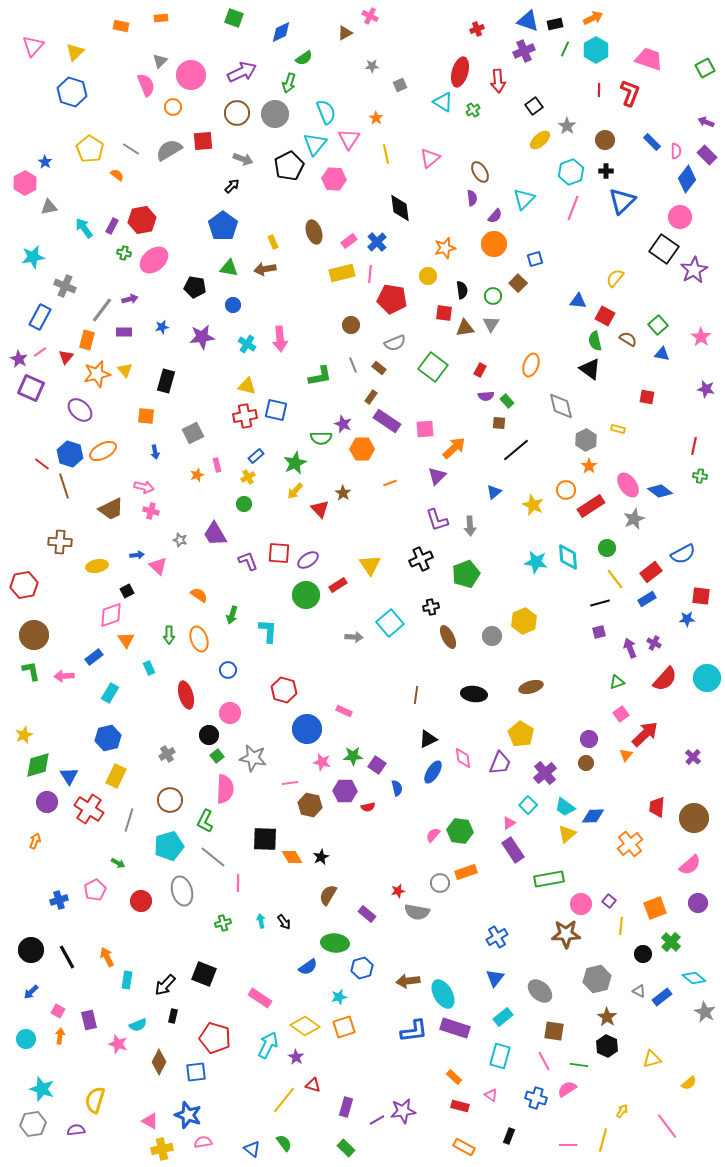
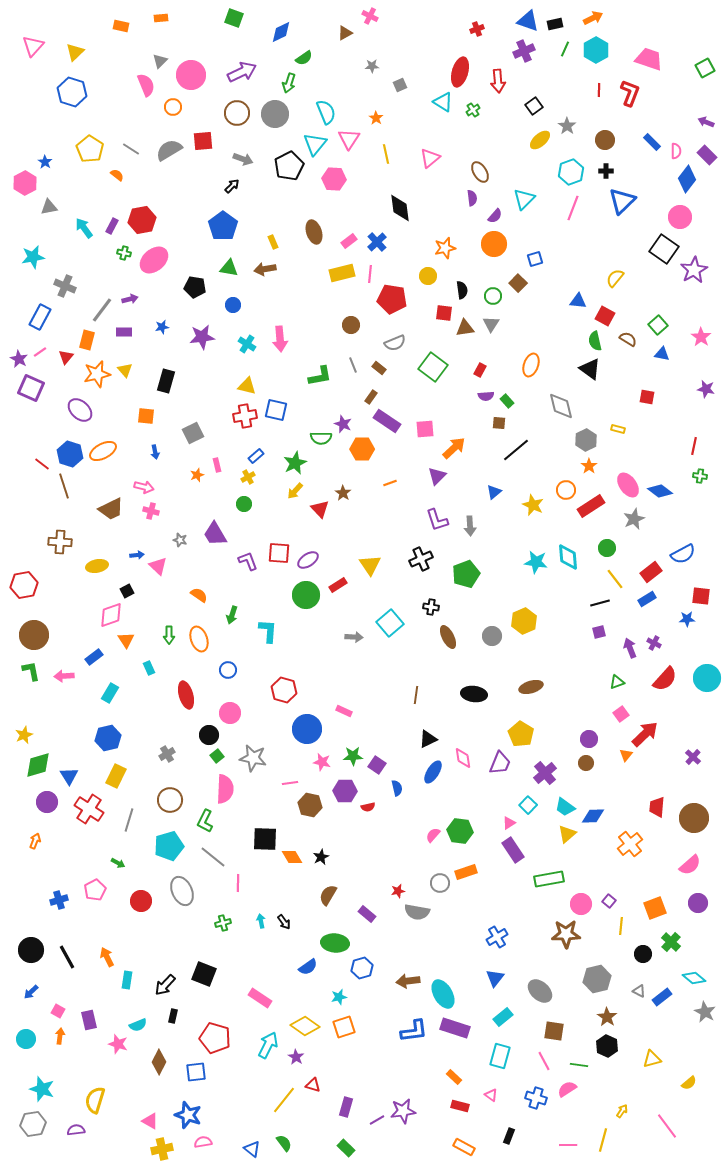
black cross at (431, 607): rotated 21 degrees clockwise
gray ellipse at (182, 891): rotated 8 degrees counterclockwise
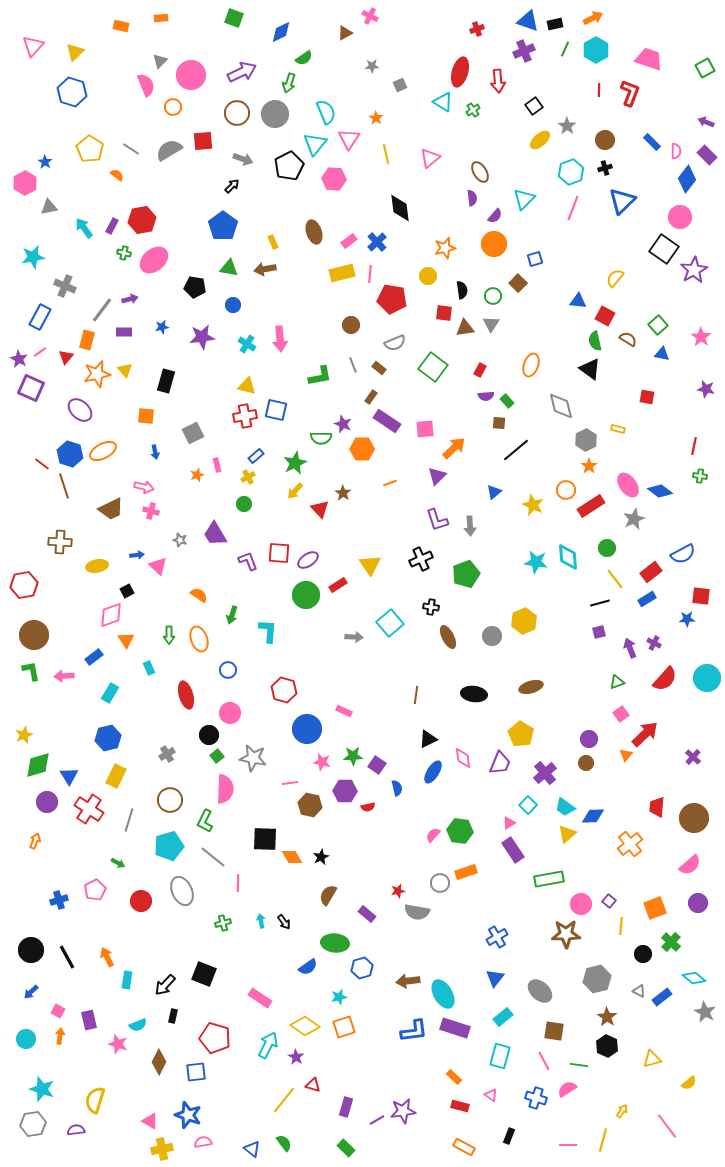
black cross at (606, 171): moved 1 px left, 3 px up; rotated 16 degrees counterclockwise
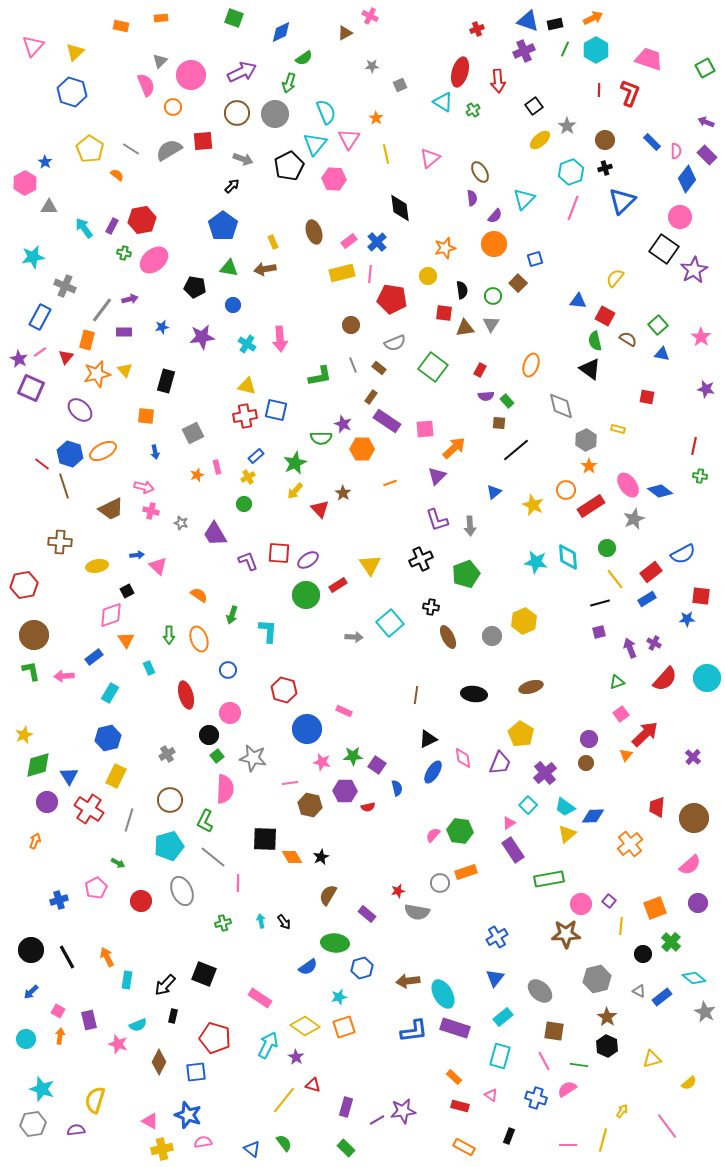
gray triangle at (49, 207): rotated 12 degrees clockwise
pink rectangle at (217, 465): moved 2 px down
gray star at (180, 540): moved 1 px right, 17 px up
pink pentagon at (95, 890): moved 1 px right, 2 px up
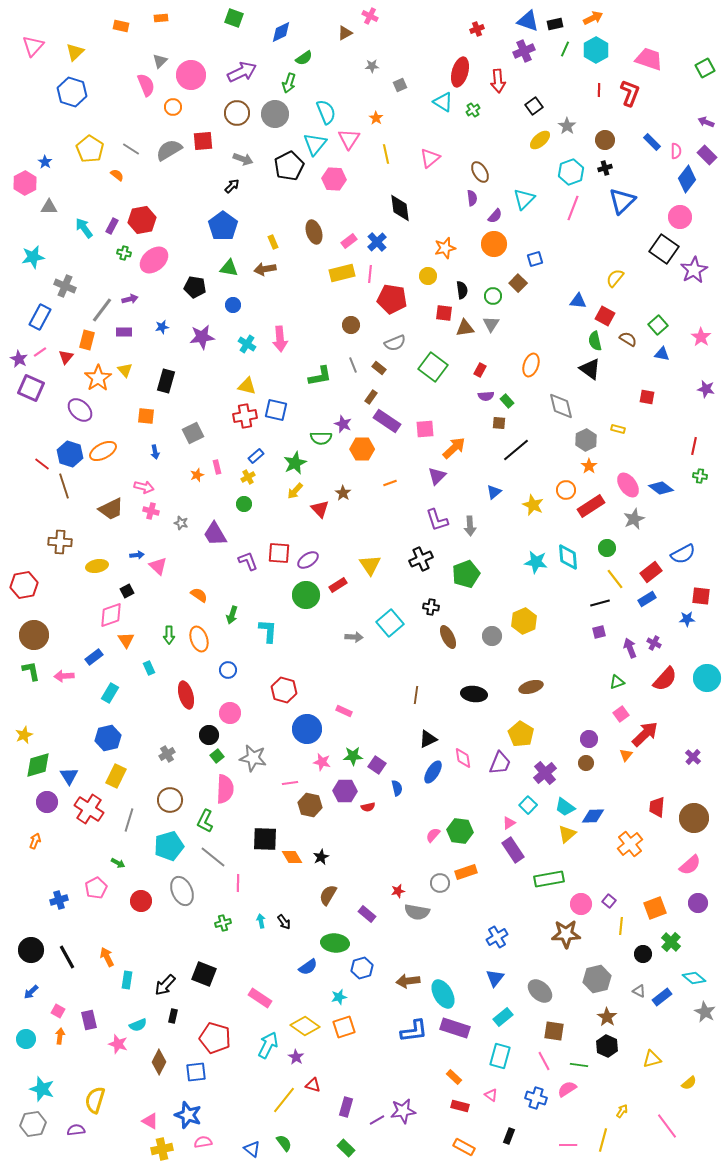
orange star at (97, 374): moved 1 px right, 4 px down; rotated 20 degrees counterclockwise
blue diamond at (660, 491): moved 1 px right, 3 px up
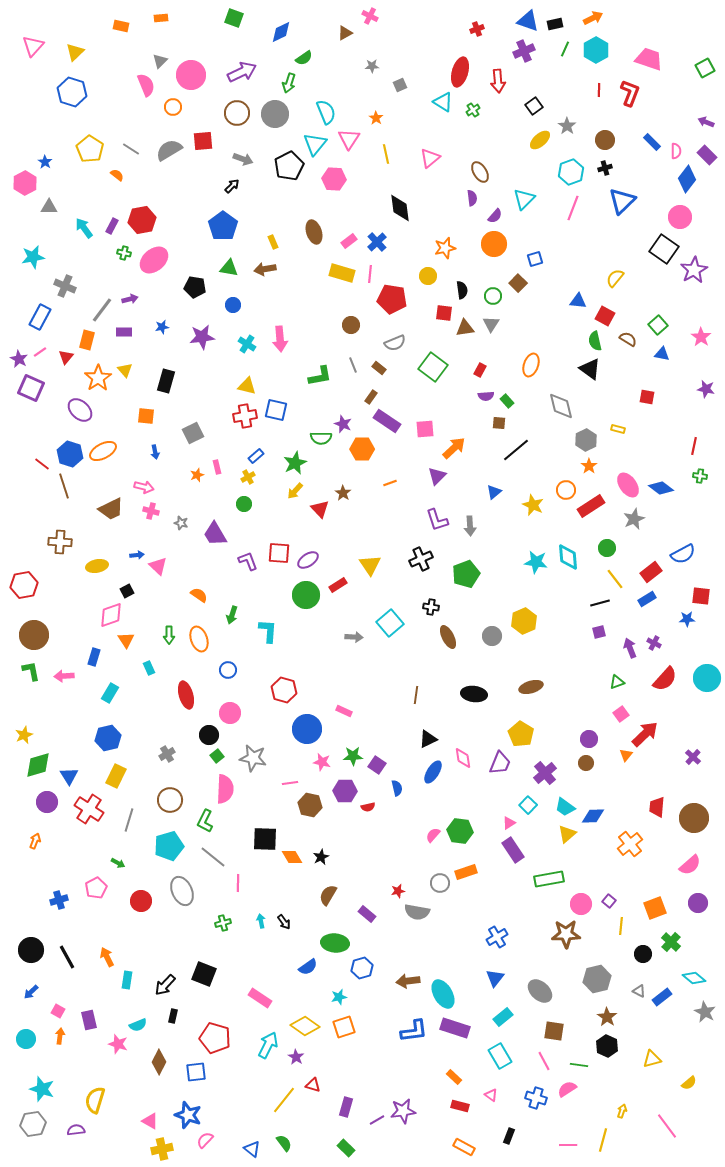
yellow rectangle at (342, 273): rotated 30 degrees clockwise
blue rectangle at (94, 657): rotated 36 degrees counterclockwise
cyan rectangle at (500, 1056): rotated 45 degrees counterclockwise
yellow arrow at (622, 1111): rotated 16 degrees counterclockwise
pink semicircle at (203, 1142): moved 2 px right, 2 px up; rotated 36 degrees counterclockwise
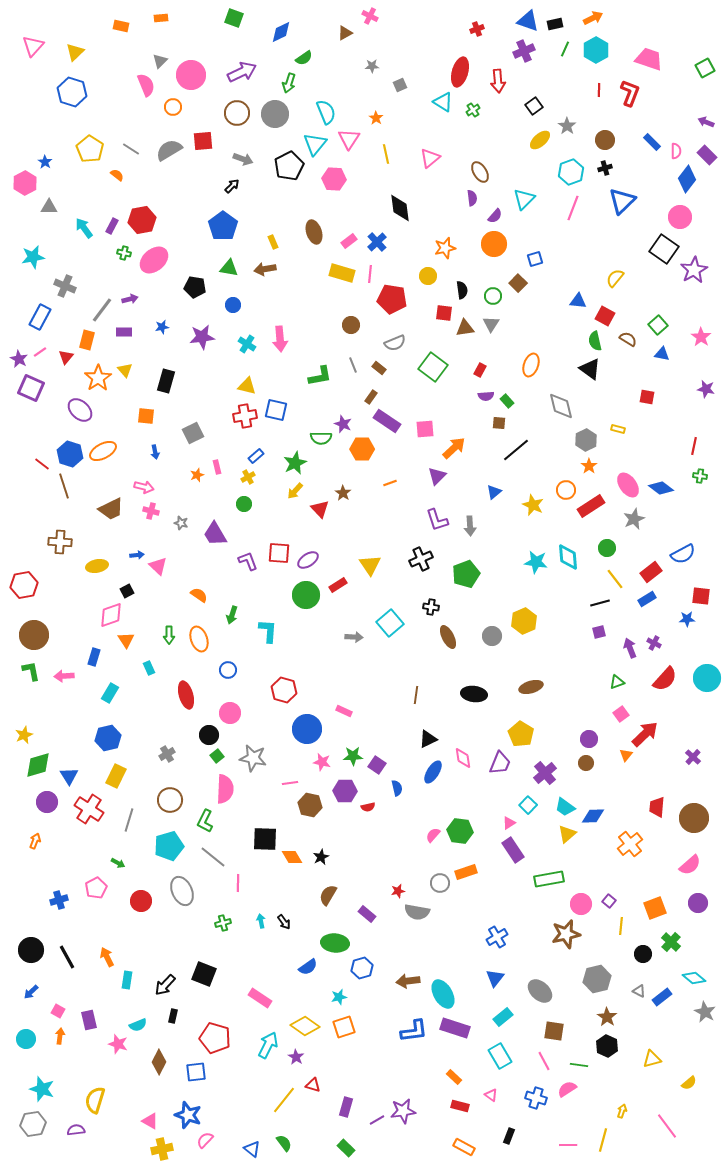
brown star at (566, 934): rotated 12 degrees counterclockwise
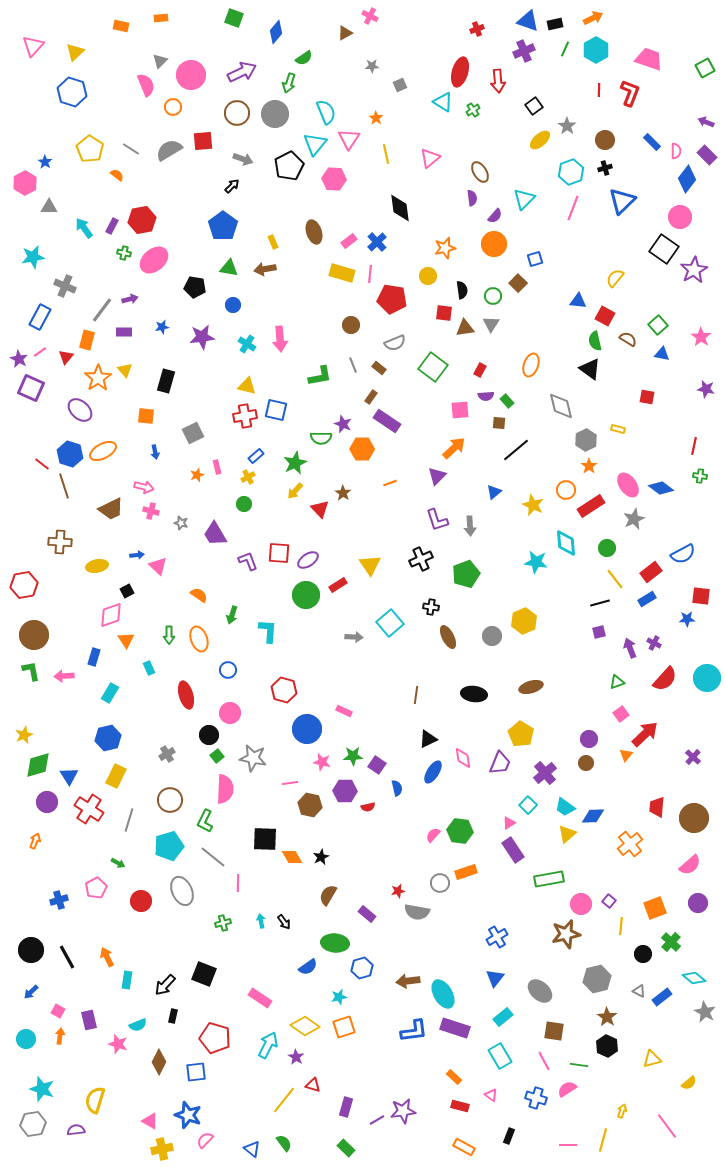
blue diamond at (281, 32): moved 5 px left; rotated 25 degrees counterclockwise
pink square at (425, 429): moved 35 px right, 19 px up
cyan diamond at (568, 557): moved 2 px left, 14 px up
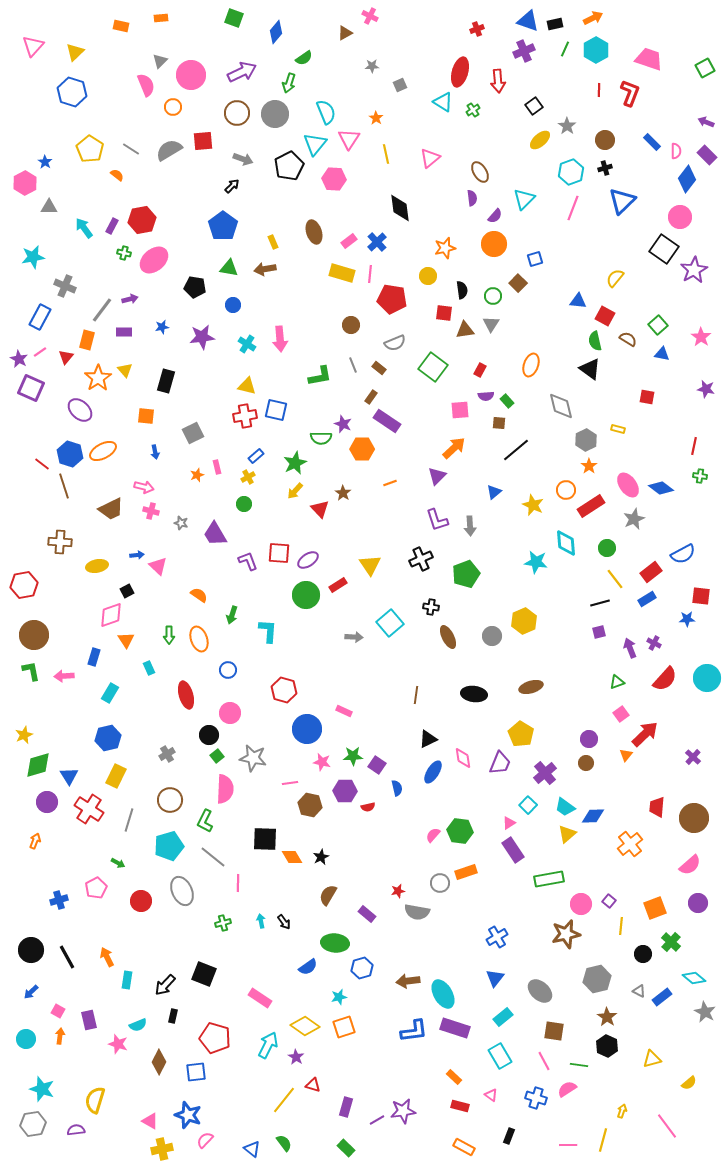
brown triangle at (465, 328): moved 2 px down
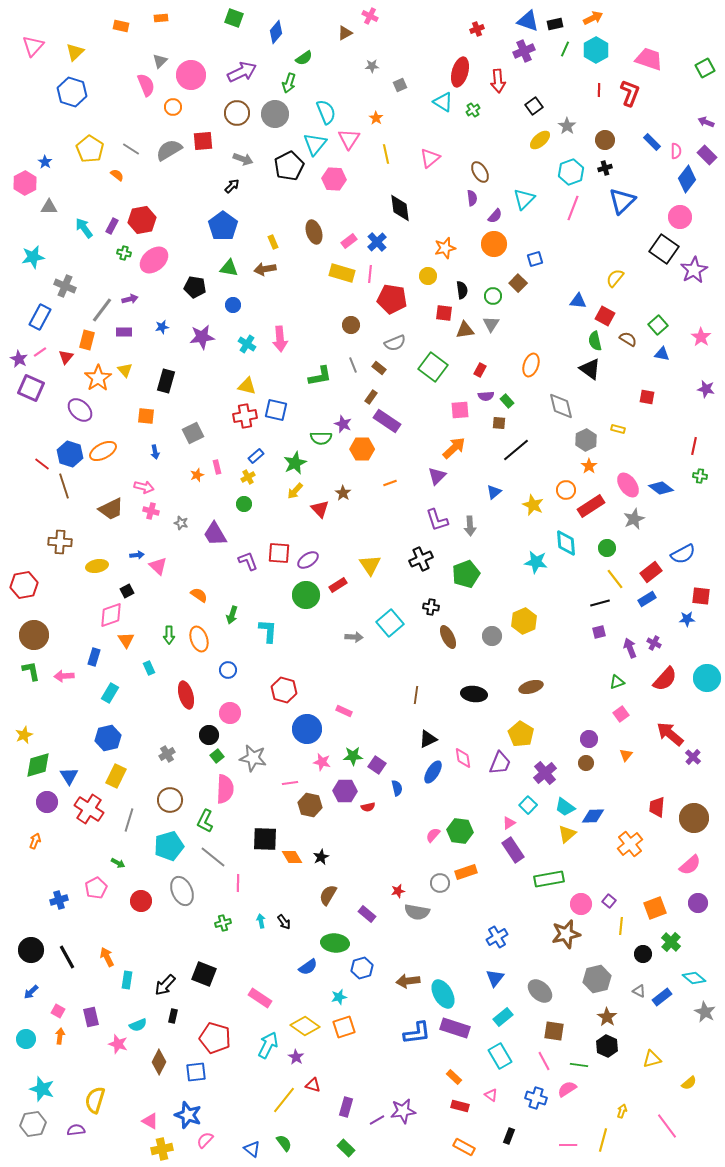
red arrow at (645, 734): moved 25 px right; rotated 96 degrees counterclockwise
purple rectangle at (89, 1020): moved 2 px right, 3 px up
blue L-shape at (414, 1031): moved 3 px right, 2 px down
